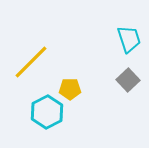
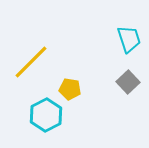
gray square: moved 2 px down
yellow pentagon: rotated 10 degrees clockwise
cyan hexagon: moved 1 px left, 3 px down
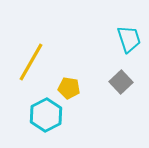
yellow line: rotated 15 degrees counterclockwise
gray square: moved 7 px left
yellow pentagon: moved 1 px left, 1 px up
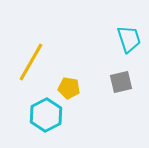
gray square: rotated 30 degrees clockwise
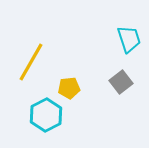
gray square: rotated 25 degrees counterclockwise
yellow pentagon: rotated 15 degrees counterclockwise
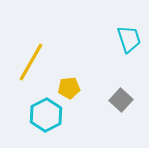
gray square: moved 18 px down; rotated 10 degrees counterclockwise
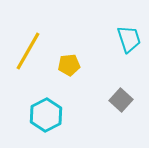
yellow line: moved 3 px left, 11 px up
yellow pentagon: moved 23 px up
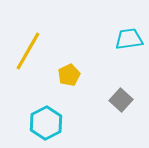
cyan trapezoid: rotated 80 degrees counterclockwise
yellow pentagon: moved 10 px down; rotated 20 degrees counterclockwise
cyan hexagon: moved 8 px down
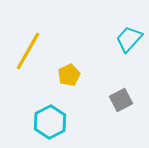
cyan trapezoid: rotated 40 degrees counterclockwise
gray square: rotated 20 degrees clockwise
cyan hexagon: moved 4 px right, 1 px up
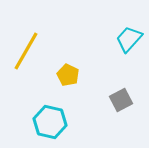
yellow line: moved 2 px left
yellow pentagon: moved 1 px left; rotated 20 degrees counterclockwise
cyan hexagon: rotated 20 degrees counterclockwise
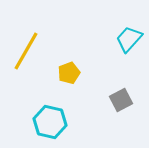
yellow pentagon: moved 1 px right, 2 px up; rotated 25 degrees clockwise
